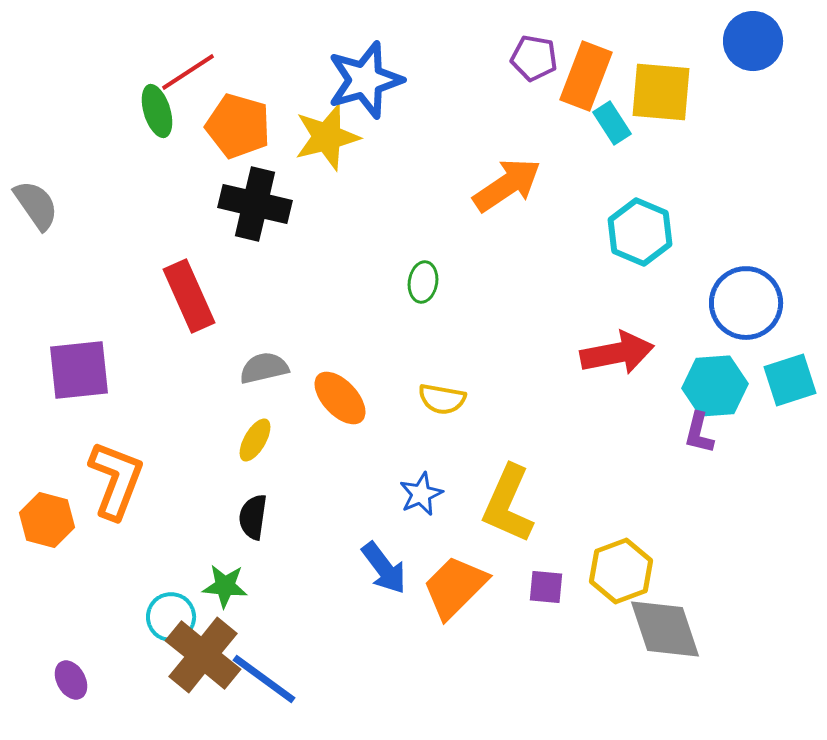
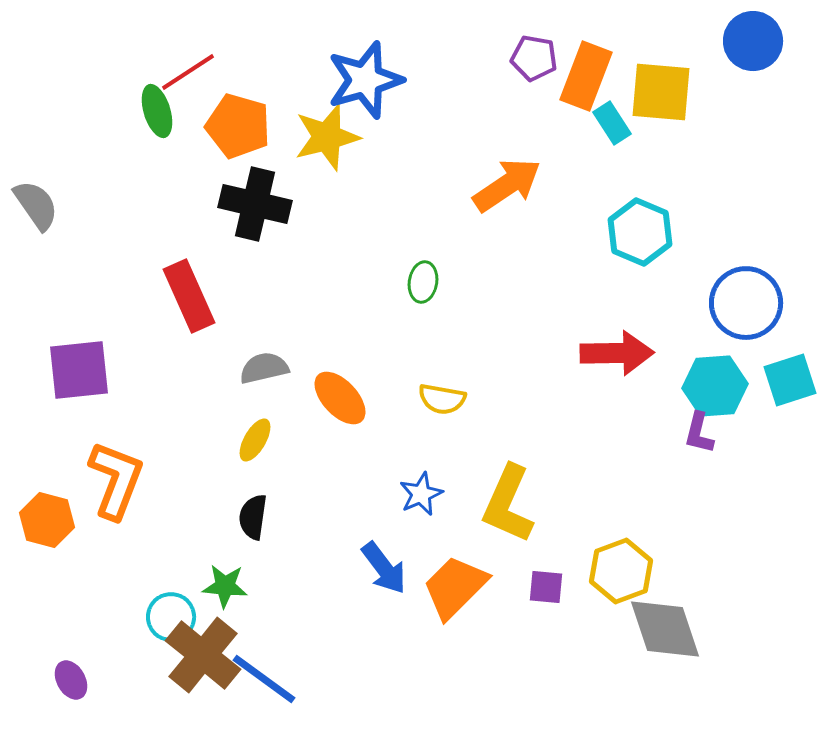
red arrow at (617, 353): rotated 10 degrees clockwise
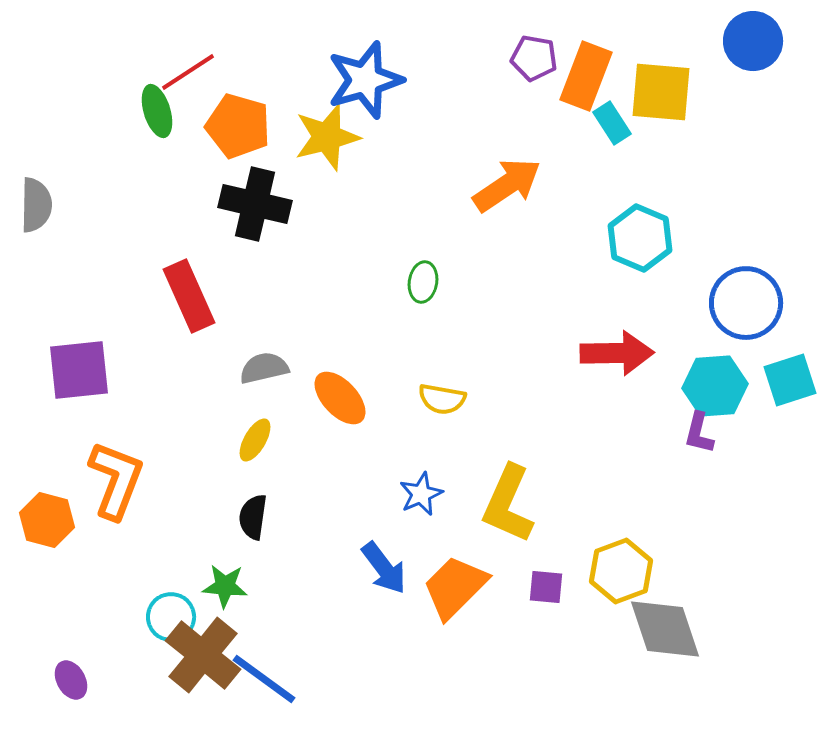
gray semicircle at (36, 205): rotated 36 degrees clockwise
cyan hexagon at (640, 232): moved 6 px down
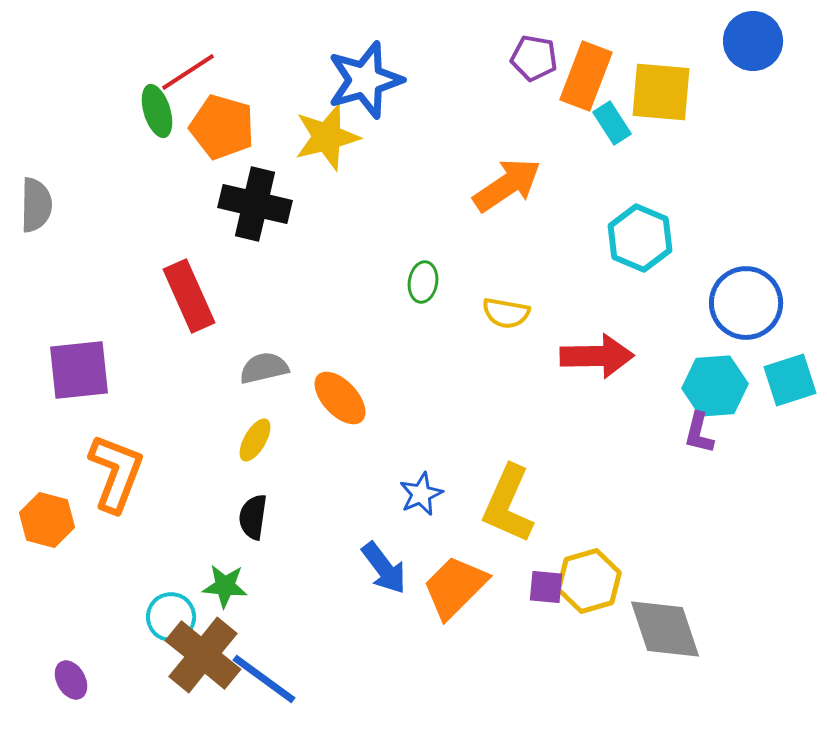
orange pentagon at (238, 126): moved 16 px left, 1 px down
red arrow at (617, 353): moved 20 px left, 3 px down
yellow semicircle at (442, 399): moved 64 px right, 86 px up
orange L-shape at (116, 480): moved 7 px up
yellow hexagon at (621, 571): moved 32 px left, 10 px down; rotated 4 degrees clockwise
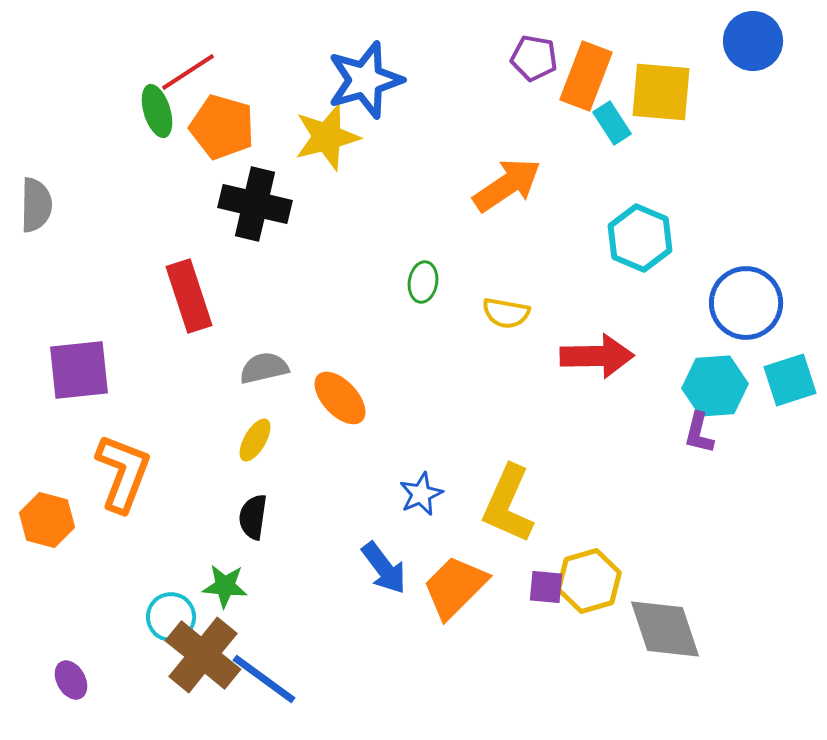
red rectangle at (189, 296): rotated 6 degrees clockwise
orange L-shape at (116, 473): moved 7 px right
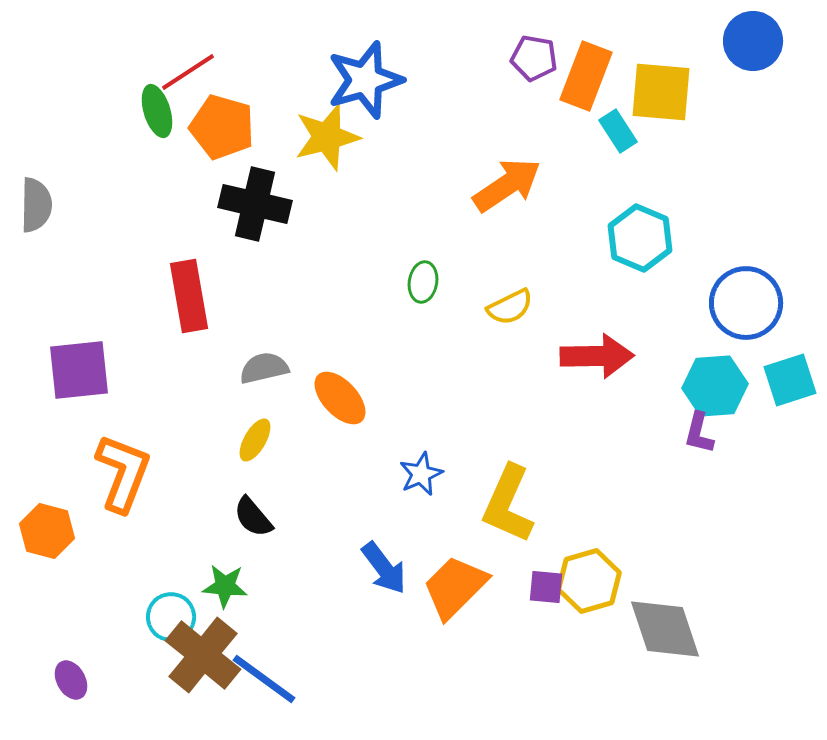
cyan rectangle at (612, 123): moved 6 px right, 8 px down
red rectangle at (189, 296): rotated 8 degrees clockwise
yellow semicircle at (506, 313): moved 4 px right, 6 px up; rotated 36 degrees counterclockwise
blue star at (421, 494): moved 20 px up
black semicircle at (253, 517): rotated 48 degrees counterclockwise
orange hexagon at (47, 520): moved 11 px down
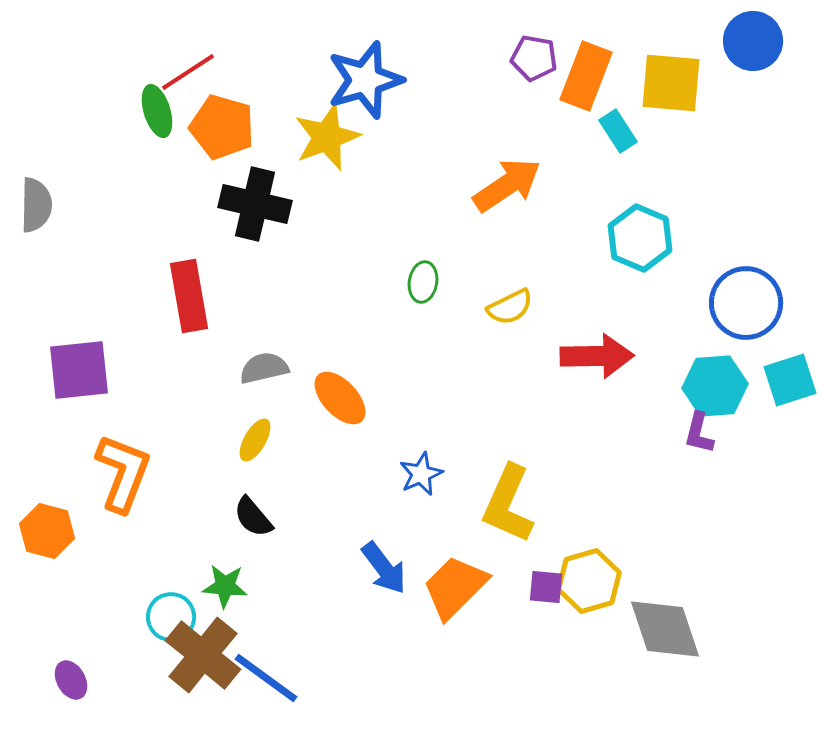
yellow square at (661, 92): moved 10 px right, 9 px up
yellow star at (327, 137): rotated 6 degrees counterclockwise
blue line at (264, 679): moved 2 px right, 1 px up
